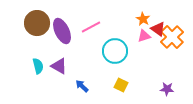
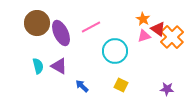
purple ellipse: moved 1 px left, 2 px down
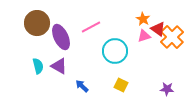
purple ellipse: moved 4 px down
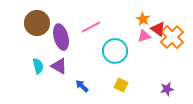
purple ellipse: rotated 10 degrees clockwise
purple star: rotated 16 degrees counterclockwise
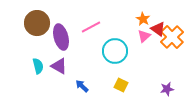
pink triangle: rotated 24 degrees counterclockwise
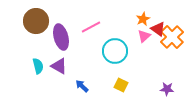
orange star: rotated 16 degrees clockwise
brown circle: moved 1 px left, 2 px up
purple star: rotated 16 degrees clockwise
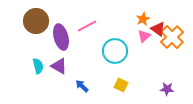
pink line: moved 4 px left, 1 px up
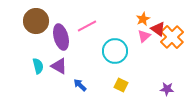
blue arrow: moved 2 px left, 1 px up
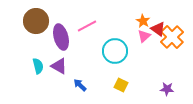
orange star: moved 2 px down; rotated 16 degrees counterclockwise
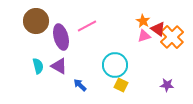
pink triangle: rotated 24 degrees clockwise
cyan circle: moved 14 px down
purple star: moved 4 px up
